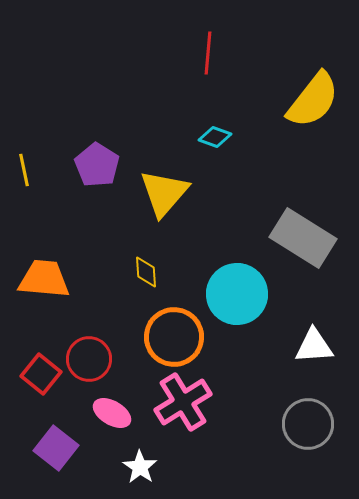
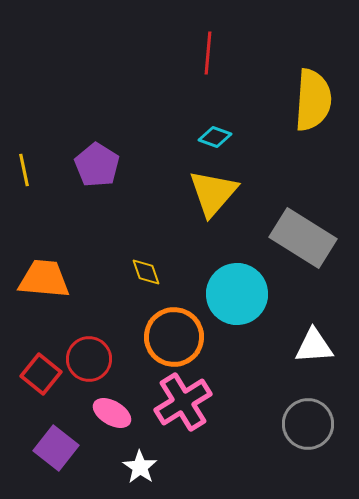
yellow semicircle: rotated 34 degrees counterclockwise
yellow triangle: moved 49 px right
yellow diamond: rotated 16 degrees counterclockwise
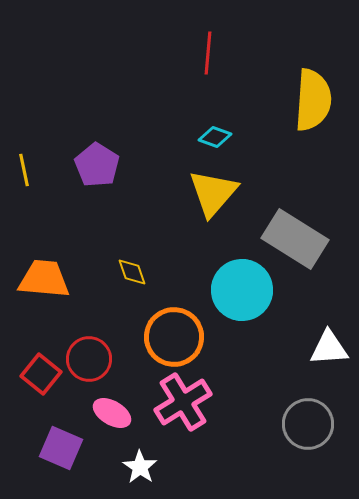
gray rectangle: moved 8 px left, 1 px down
yellow diamond: moved 14 px left
cyan circle: moved 5 px right, 4 px up
white triangle: moved 15 px right, 2 px down
purple square: moved 5 px right; rotated 15 degrees counterclockwise
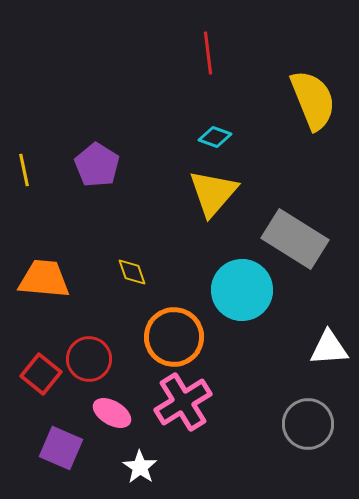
red line: rotated 12 degrees counterclockwise
yellow semicircle: rotated 26 degrees counterclockwise
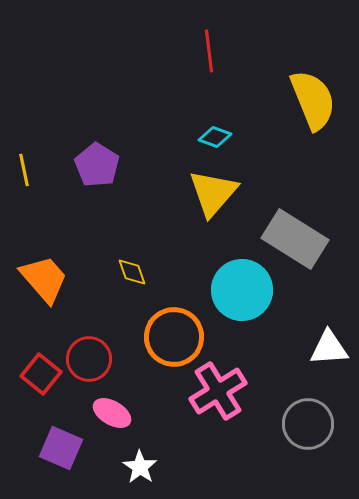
red line: moved 1 px right, 2 px up
orange trapezoid: rotated 44 degrees clockwise
pink cross: moved 35 px right, 11 px up
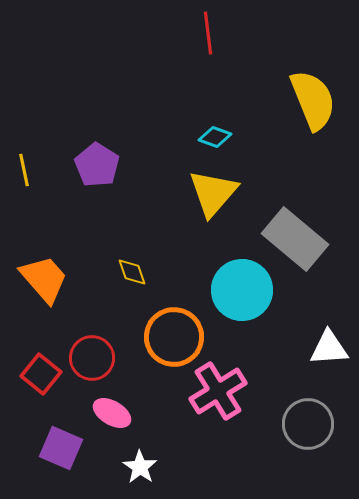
red line: moved 1 px left, 18 px up
gray rectangle: rotated 8 degrees clockwise
red circle: moved 3 px right, 1 px up
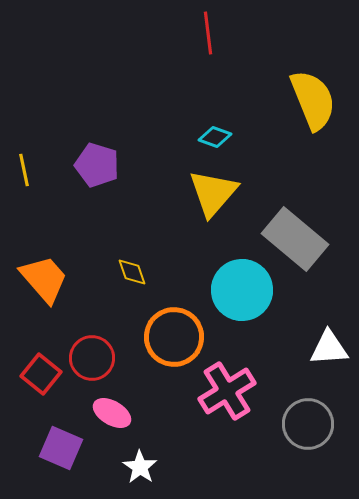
purple pentagon: rotated 15 degrees counterclockwise
pink cross: moved 9 px right
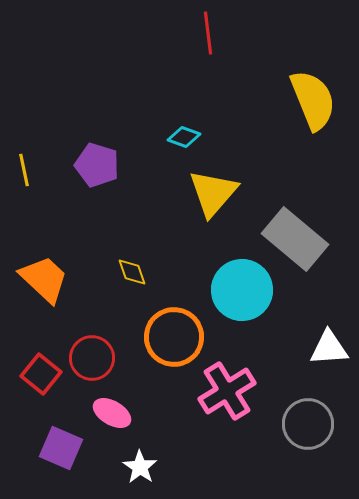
cyan diamond: moved 31 px left
orange trapezoid: rotated 6 degrees counterclockwise
